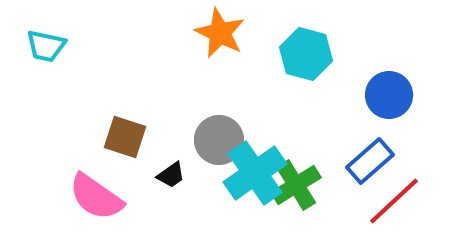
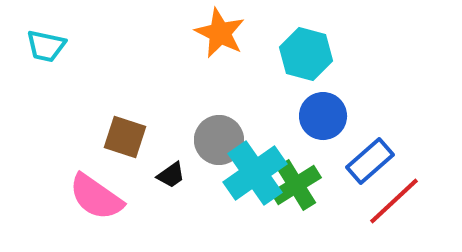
blue circle: moved 66 px left, 21 px down
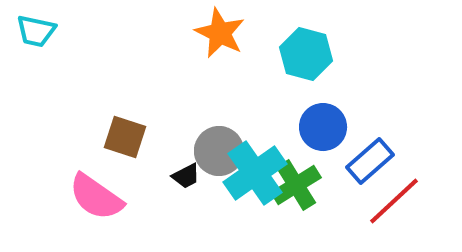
cyan trapezoid: moved 10 px left, 15 px up
blue circle: moved 11 px down
gray circle: moved 11 px down
black trapezoid: moved 15 px right, 1 px down; rotated 8 degrees clockwise
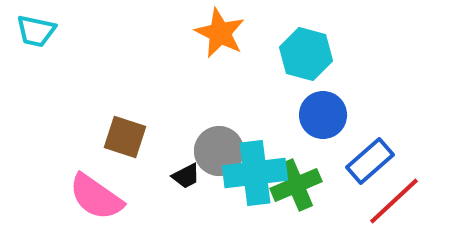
blue circle: moved 12 px up
cyan cross: rotated 28 degrees clockwise
green cross: rotated 9 degrees clockwise
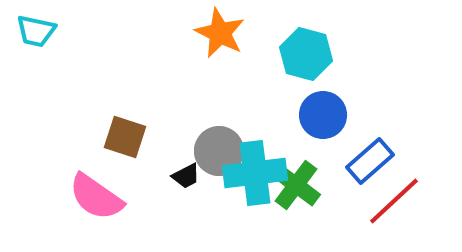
green cross: rotated 30 degrees counterclockwise
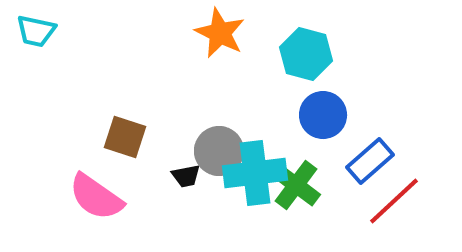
black trapezoid: rotated 16 degrees clockwise
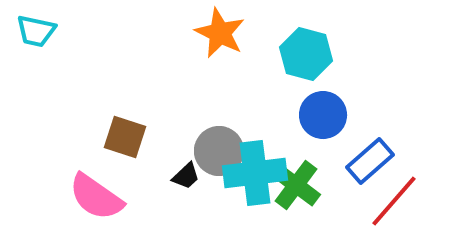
black trapezoid: rotated 32 degrees counterclockwise
red line: rotated 6 degrees counterclockwise
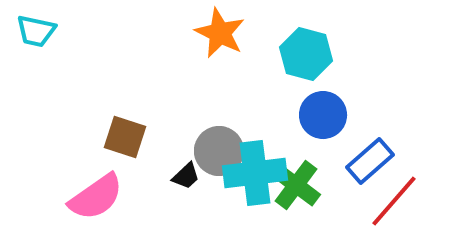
pink semicircle: rotated 70 degrees counterclockwise
